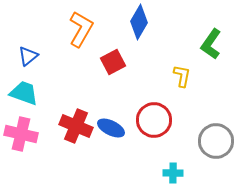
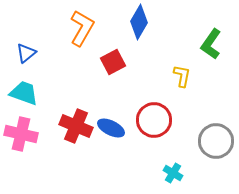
orange L-shape: moved 1 px right, 1 px up
blue triangle: moved 2 px left, 3 px up
cyan cross: rotated 30 degrees clockwise
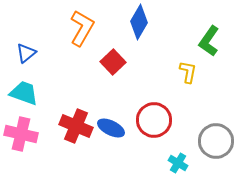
green L-shape: moved 2 px left, 3 px up
red square: rotated 15 degrees counterclockwise
yellow L-shape: moved 6 px right, 4 px up
cyan cross: moved 5 px right, 10 px up
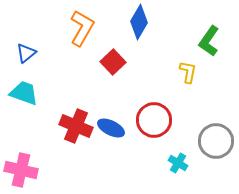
pink cross: moved 36 px down
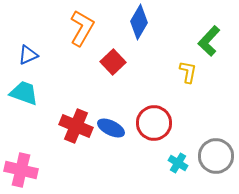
green L-shape: rotated 8 degrees clockwise
blue triangle: moved 2 px right, 2 px down; rotated 15 degrees clockwise
red circle: moved 3 px down
gray circle: moved 15 px down
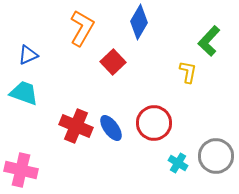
blue ellipse: rotated 28 degrees clockwise
